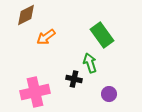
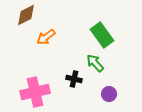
green arrow: moved 5 px right; rotated 24 degrees counterclockwise
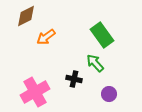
brown diamond: moved 1 px down
pink cross: rotated 16 degrees counterclockwise
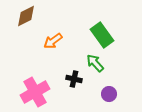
orange arrow: moved 7 px right, 4 px down
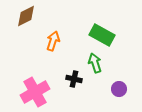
green rectangle: rotated 25 degrees counterclockwise
orange arrow: rotated 144 degrees clockwise
green arrow: rotated 24 degrees clockwise
purple circle: moved 10 px right, 5 px up
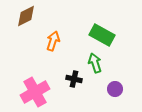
purple circle: moved 4 px left
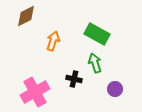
green rectangle: moved 5 px left, 1 px up
